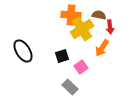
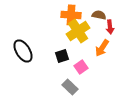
yellow cross: moved 4 px left, 2 px down
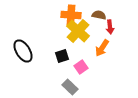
yellow cross: rotated 15 degrees counterclockwise
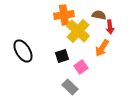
orange cross: moved 7 px left; rotated 12 degrees counterclockwise
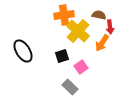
orange arrow: moved 5 px up
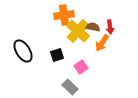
brown semicircle: moved 6 px left, 12 px down
black square: moved 5 px left, 1 px up
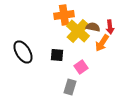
black ellipse: moved 1 px down
black square: rotated 24 degrees clockwise
gray rectangle: rotated 63 degrees clockwise
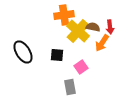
gray rectangle: rotated 28 degrees counterclockwise
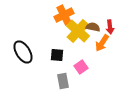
orange cross: rotated 18 degrees counterclockwise
gray rectangle: moved 7 px left, 6 px up
